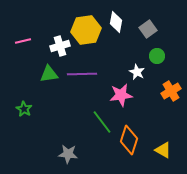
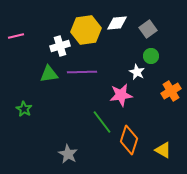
white diamond: moved 1 px right, 1 px down; rotated 75 degrees clockwise
pink line: moved 7 px left, 5 px up
green circle: moved 6 px left
purple line: moved 2 px up
gray star: rotated 24 degrees clockwise
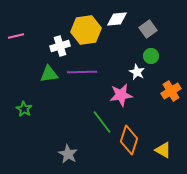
white diamond: moved 4 px up
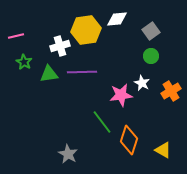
gray square: moved 3 px right, 2 px down
white star: moved 5 px right, 11 px down
green star: moved 47 px up
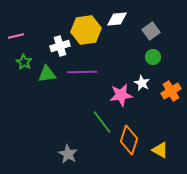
green circle: moved 2 px right, 1 px down
green triangle: moved 2 px left
yellow triangle: moved 3 px left
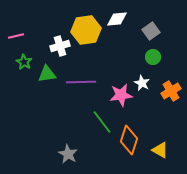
purple line: moved 1 px left, 10 px down
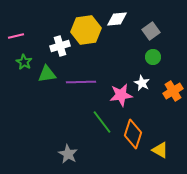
orange cross: moved 2 px right
orange diamond: moved 4 px right, 6 px up
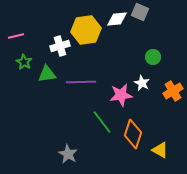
gray square: moved 11 px left, 19 px up; rotated 30 degrees counterclockwise
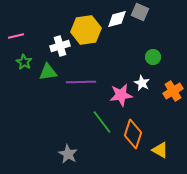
white diamond: rotated 10 degrees counterclockwise
green triangle: moved 1 px right, 2 px up
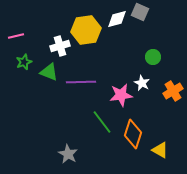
green star: rotated 21 degrees clockwise
green triangle: moved 1 px right; rotated 30 degrees clockwise
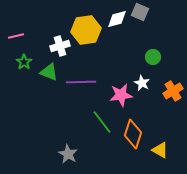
green star: rotated 14 degrees counterclockwise
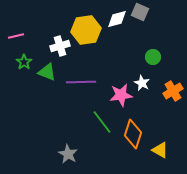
green triangle: moved 2 px left
